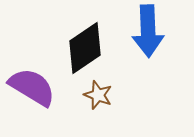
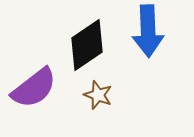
black diamond: moved 2 px right, 3 px up
purple semicircle: moved 2 px right, 1 px down; rotated 111 degrees clockwise
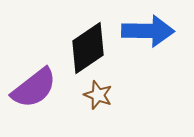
blue arrow: rotated 87 degrees counterclockwise
black diamond: moved 1 px right, 3 px down
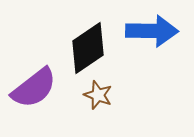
blue arrow: moved 4 px right
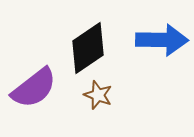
blue arrow: moved 10 px right, 9 px down
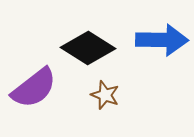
black diamond: rotated 66 degrees clockwise
brown star: moved 7 px right
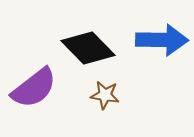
black diamond: rotated 14 degrees clockwise
brown star: rotated 12 degrees counterclockwise
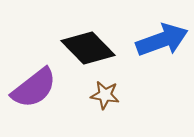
blue arrow: rotated 21 degrees counterclockwise
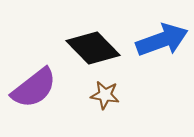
black diamond: moved 5 px right
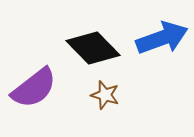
blue arrow: moved 2 px up
brown star: rotated 8 degrees clockwise
